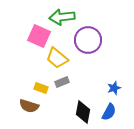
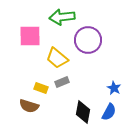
pink square: moved 9 px left; rotated 25 degrees counterclockwise
blue star: rotated 24 degrees counterclockwise
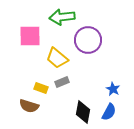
blue star: moved 1 px left, 1 px down
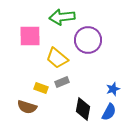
blue star: rotated 24 degrees clockwise
brown semicircle: moved 2 px left, 1 px down
black diamond: moved 3 px up
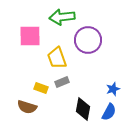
yellow trapezoid: rotated 30 degrees clockwise
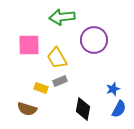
pink square: moved 1 px left, 9 px down
purple circle: moved 6 px right
yellow trapezoid: rotated 10 degrees counterclockwise
gray rectangle: moved 2 px left, 1 px up
brown semicircle: moved 2 px down
blue semicircle: moved 10 px right, 3 px up
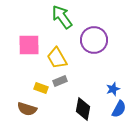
green arrow: rotated 60 degrees clockwise
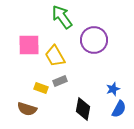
yellow trapezoid: moved 2 px left, 2 px up
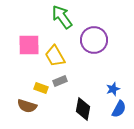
brown semicircle: moved 3 px up
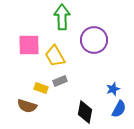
green arrow: rotated 35 degrees clockwise
black diamond: moved 2 px right, 3 px down
